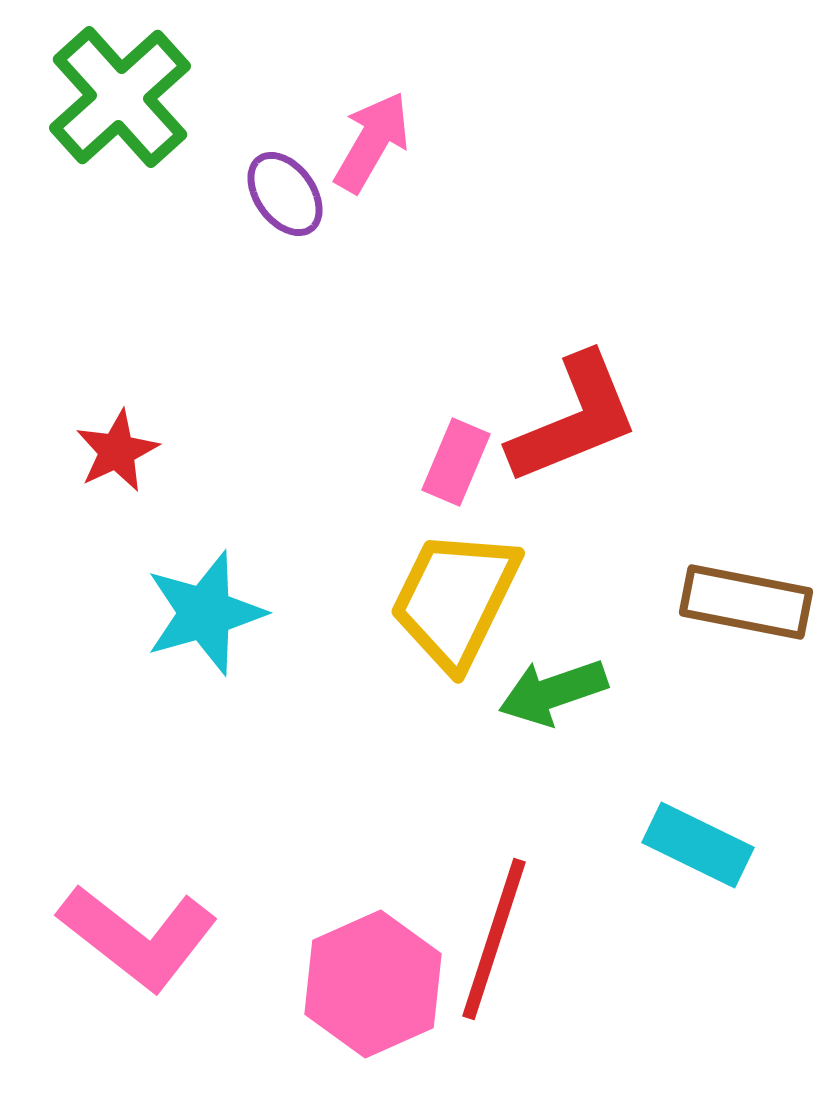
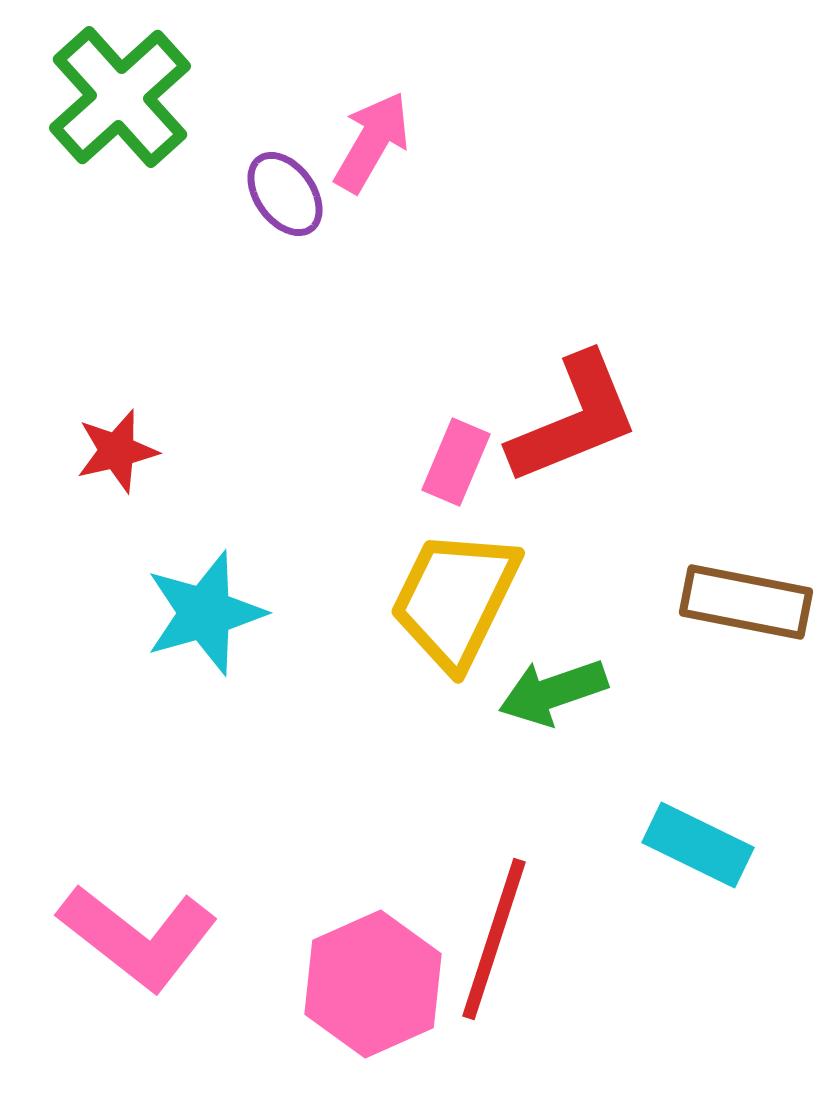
red star: rotated 12 degrees clockwise
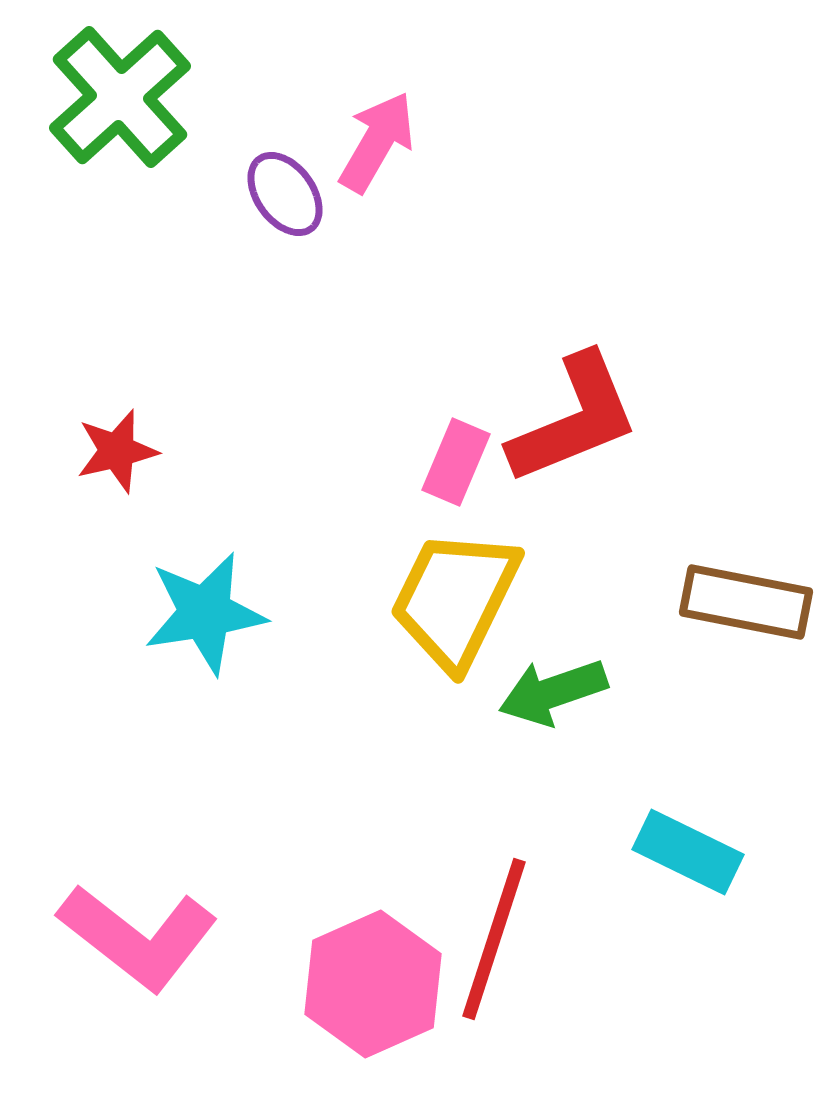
pink arrow: moved 5 px right
cyan star: rotated 7 degrees clockwise
cyan rectangle: moved 10 px left, 7 px down
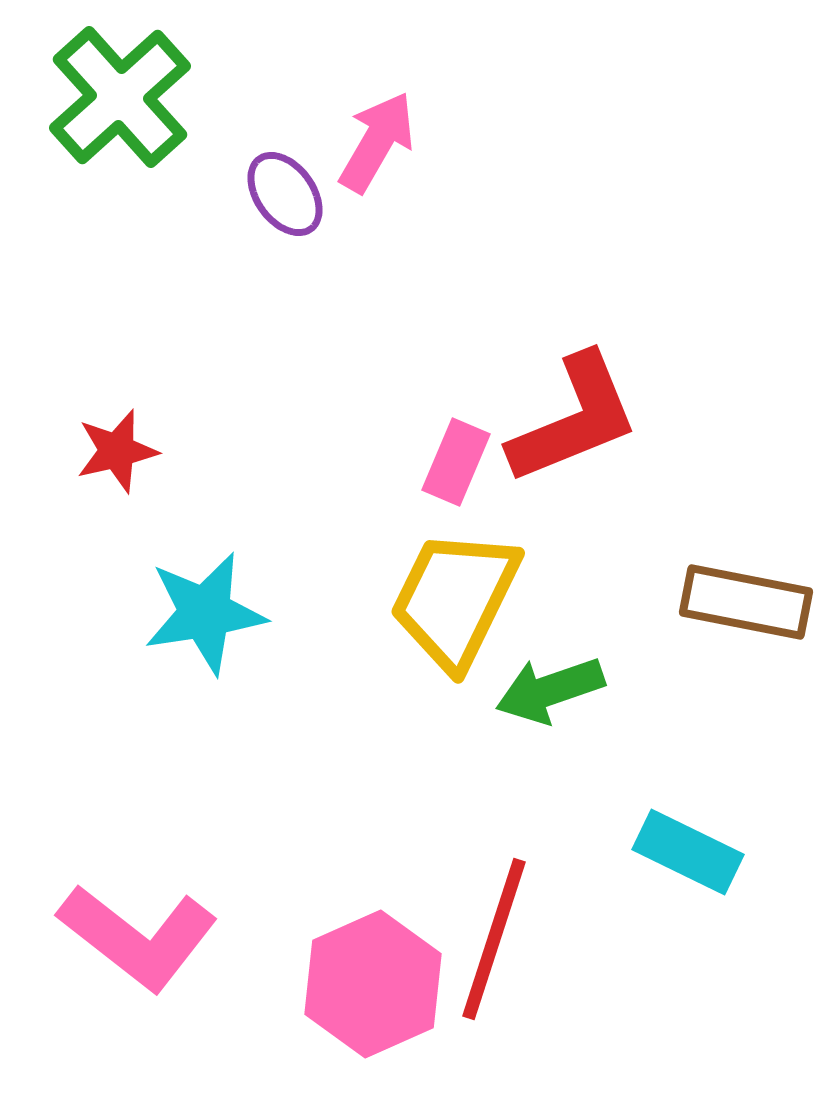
green arrow: moved 3 px left, 2 px up
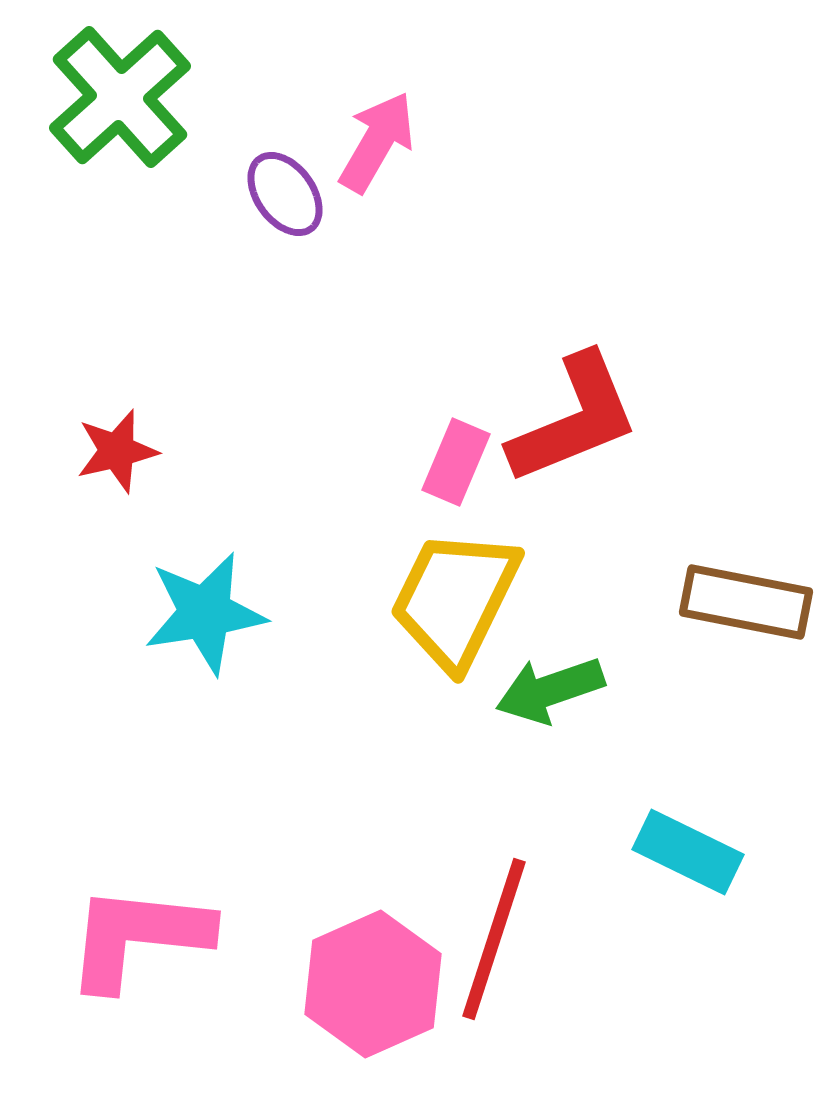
pink L-shape: rotated 148 degrees clockwise
